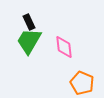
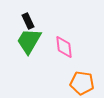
black rectangle: moved 1 px left, 1 px up
orange pentagon: rotated 15 degrees counterclockwise
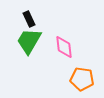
black rectangle: moved 1 px right, 2 px up
orange pentagon: moved 4 px up
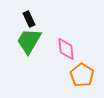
pink diamond: moved 2 px right, 2 px down
orange pentagon: moved 4 px up; rotated 25 degrees clockwise
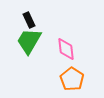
black rectangle: moved 1 px down
orange pentagon: moved 10 px left, 4 px down
